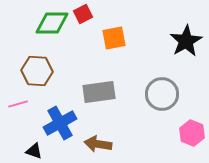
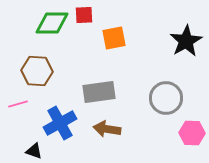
red square: moved 1 px right, 1 px down; rotated 24 degrees clockwise
gray circle: moved 4 px right, 4 px down
pink hexagon: rotated 20 degrees counterclockwise
brown arrow: moved 9 px right, 15 px up
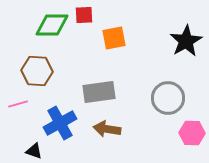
green diamond: moved 2 px down
gray circle: moved 2 px right
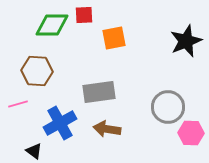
black star: rotated 8 degrees clockwise
gray circle: moved 9 px down
pink hexagon: moved 1 px left
black triangle: rotated 18 degrees clockwise
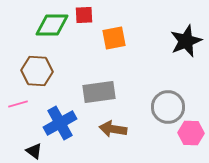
brown arrow: moved 6 px right
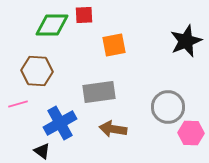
orange square: moved 7 px down
black triangle: moved 8 px right
